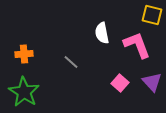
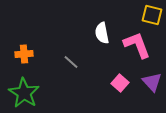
green star: moved 1 px down
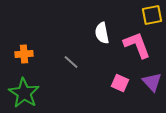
yellow square: rotated 25 degrees counterclockwise
pink square: rotated 18 degrees counterclockwise
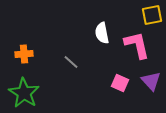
pink L-shape: rotated 8 degrees clockwise
purple triangle: moved 1 px left, 1 px up
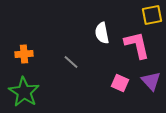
green star: moved 1 px up
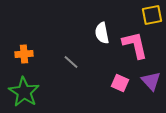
pink L-shape: moved 2 px left
